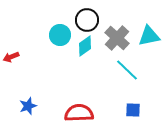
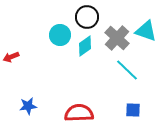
black circle: moved 3 px up
cyan triangle: moved 3 px left, 5 px up; rotated 30 degrees clockwise
blue star: rotated 12 degrees clockwise
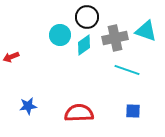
gray cross: moved 2 px left; rotated 35 degrees clockwise
cyan diamond: moved 1 px left, 1 px up
cyan line: rotated 25 degrees counterclockwise
blue square: moved 1 px down
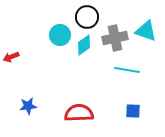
cyan line: rotated 10 degrees counterclockwise
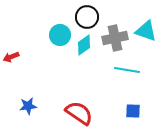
red semicircle: rotated 36 degrees clockwise
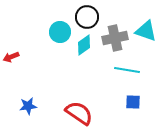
cyan circle: moved 3 px up
blue square: moved 9 px up
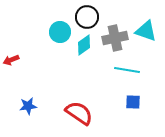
red arrow: moved 3 px down
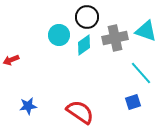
cyan circle: moved 1 px left, 3 px down
cyan line: moved 14 px right, 3 px down; rotated 40 degrees clockwise
blue square: rotated 21 degrees counterclockwise
red semicircle: moved 1 px right, 1 px up
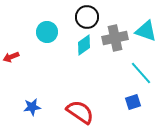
cyan circle: moved 12 px left, 3 px up
red arrow: moved 3 px up
blue star: moved 4 px right, 1 px down
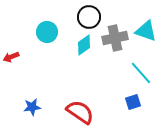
black circle: moved 2 px right
